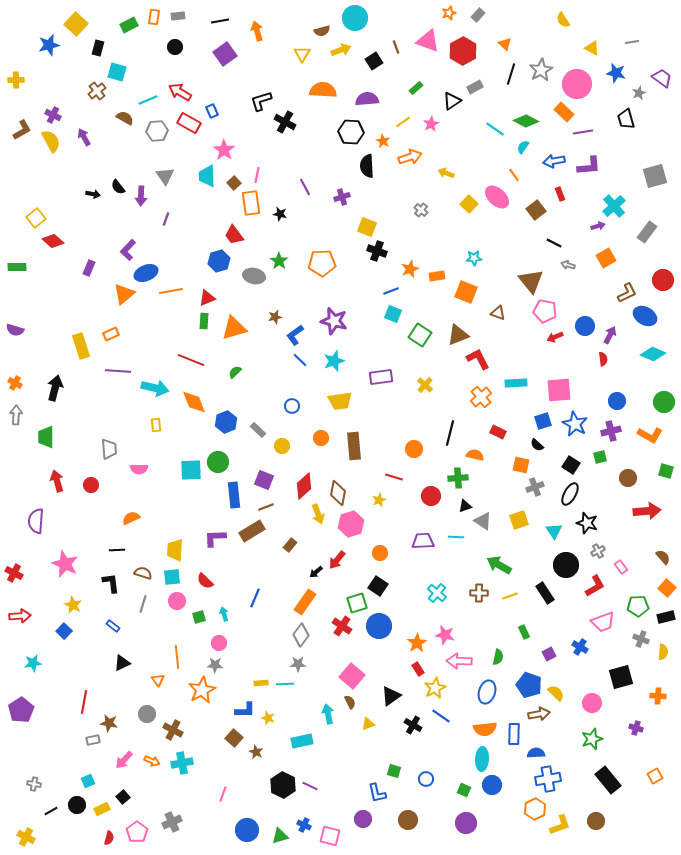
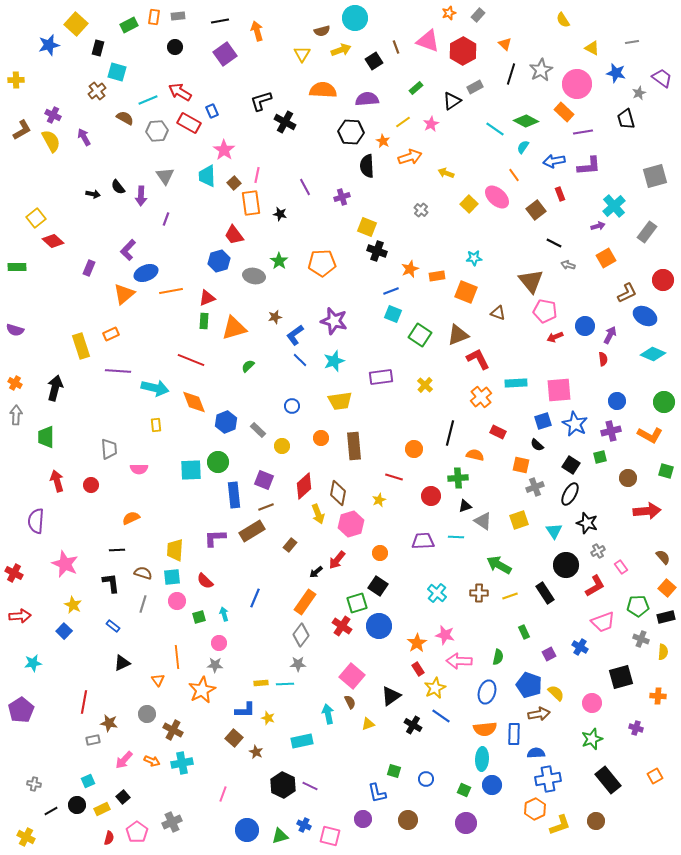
green semicircle at (235, 372): moved 13 px right, 6 px up
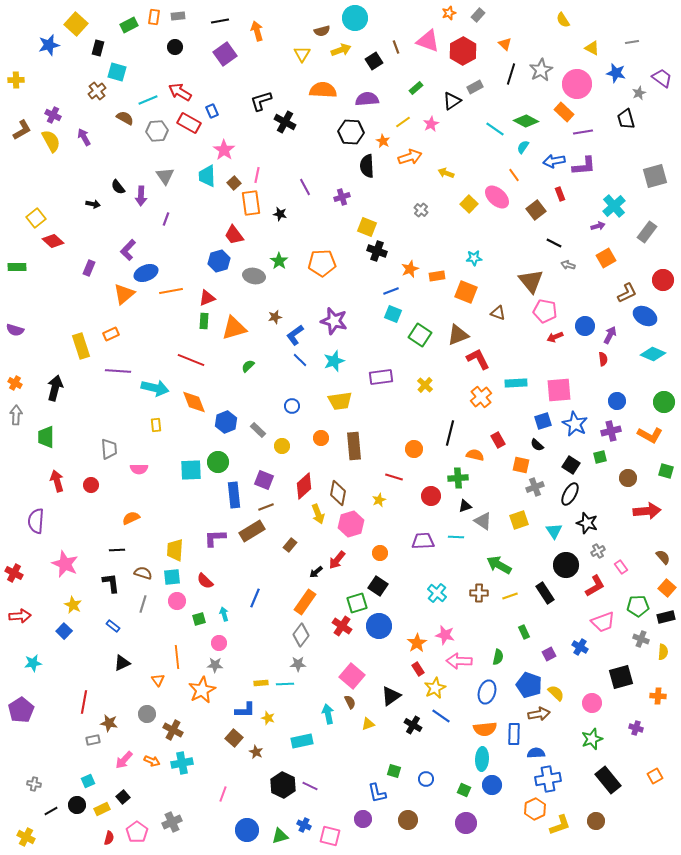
purple L-shape at (589, 166): moved 5 px left
black arrow at (93, 194): moved 10 px down
red rectangle at (498, 432): moved 8 px down; rotated 35 degrees clockwise
green square at (199, 617): moved 2 px down
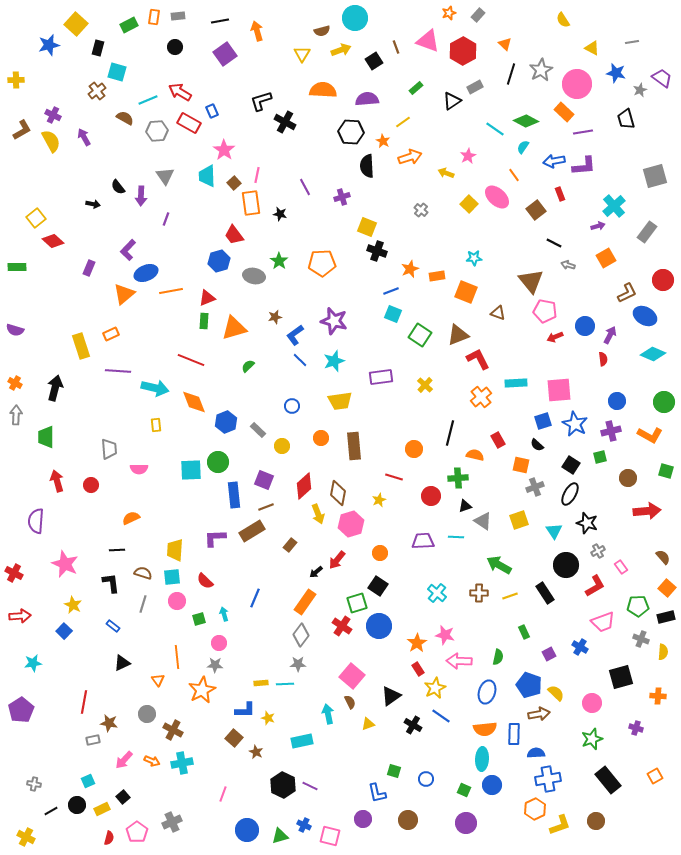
gray star at (639, 93): moved 1 px right, 3 px up
pink star at (431, 124): moved 37 px right, 32 px down
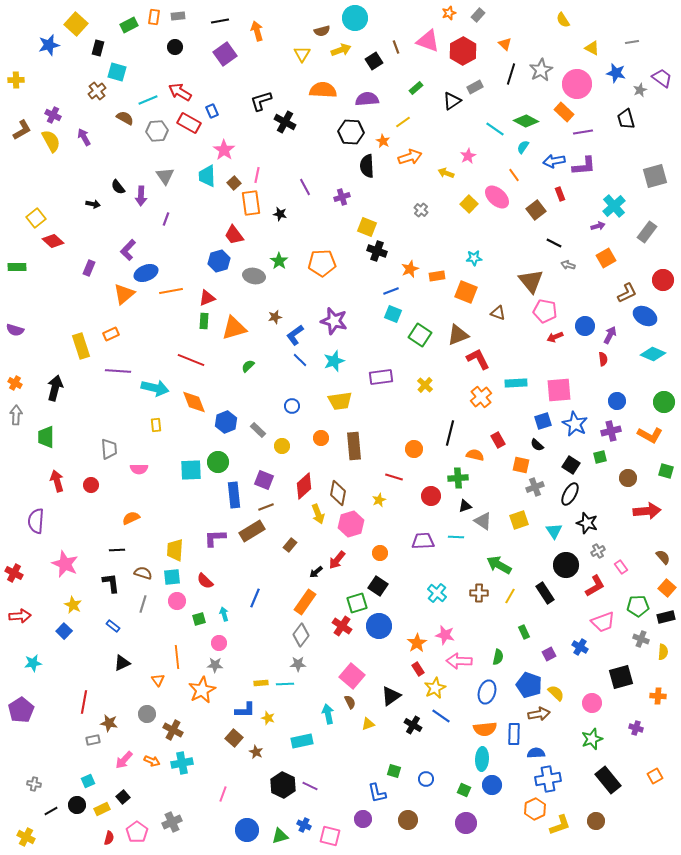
yellow line at (510, 596): rotated 42 degrees counterclockwise
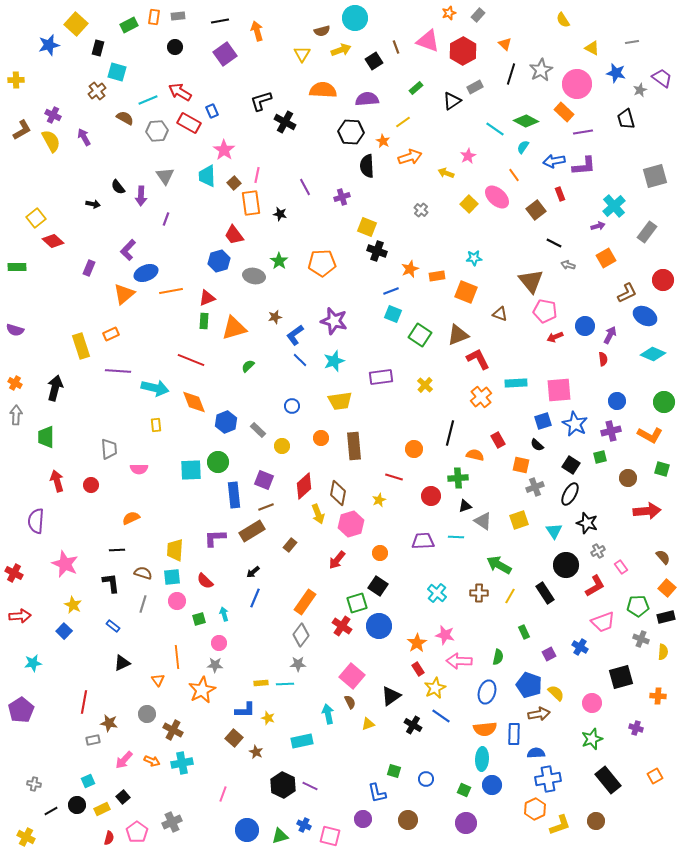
brown triangle at (498, 313): moved 2 px right, 1 px down
green square at (666, 471): moved 4 px left, 2 px up
black arrow at (316, 572): moved 63 px left
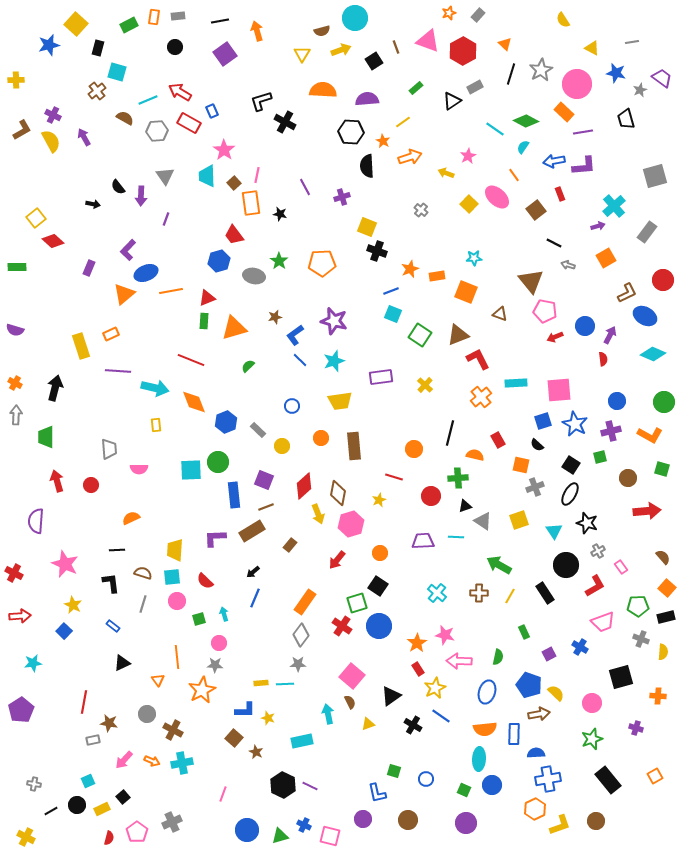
cyan ellipse at (482, 759): moved 3 px left
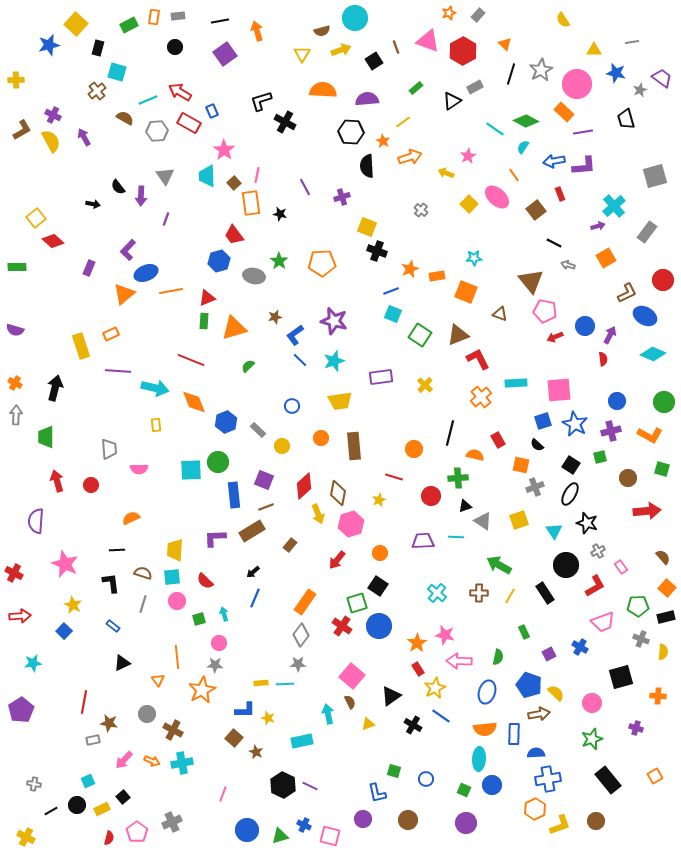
yellow triangle at (592, 48): moved 2 px right, 2 px down; rotated 28 degrees counterclockwise
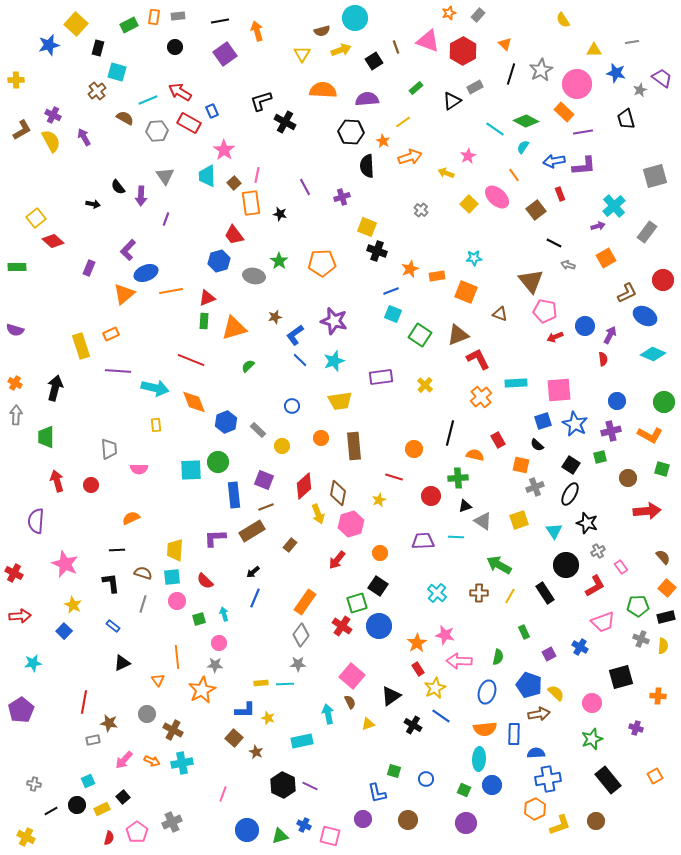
yellow semicircle at (663, 652): moved 6 px up
